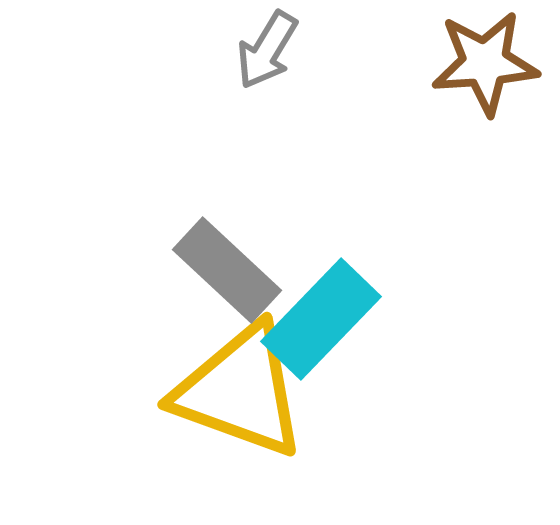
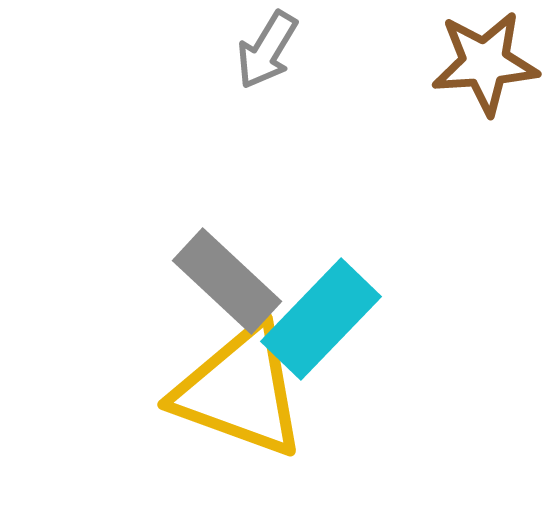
gray rectangle: moved 11 px down
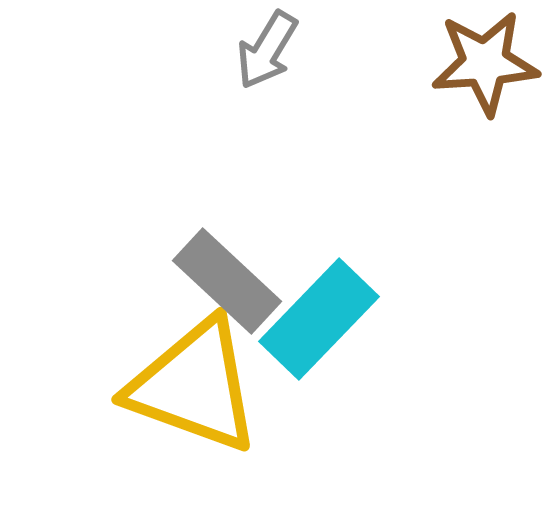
cyan rectangle: moved 2 px left
yellow triangle: moved 46 px left, 5 px up
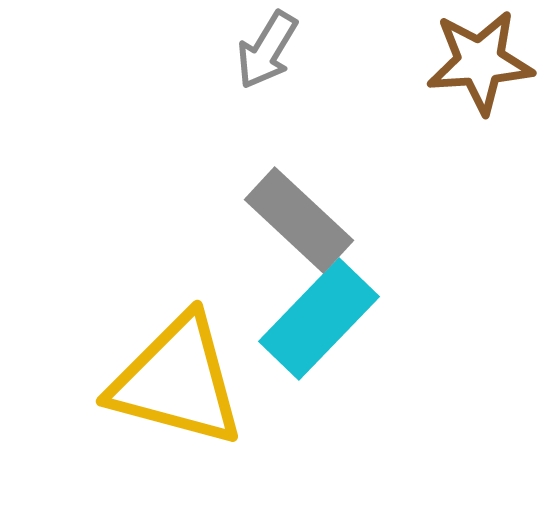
brown star: moved 5 px left, 1 px up
gray rectangle: moved 72 px right, 61 px up
yellow triangle: moved 17 px left, 5 px up; rotated 5 degrees counterclockwise
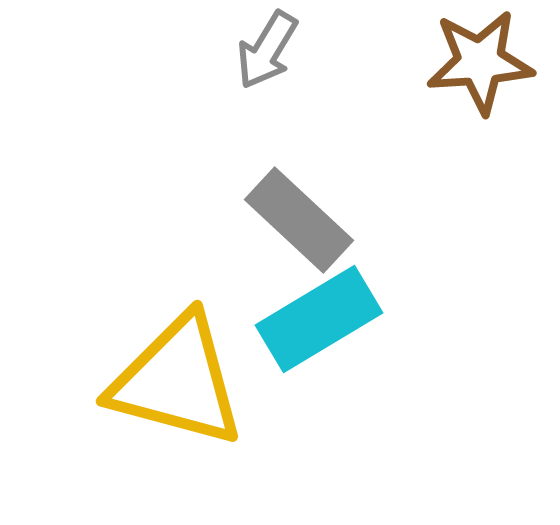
cyan rectangle: rotated 15 degrees clockwise
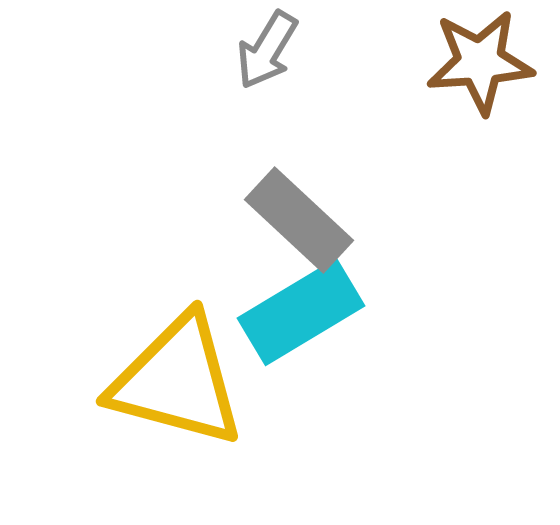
cyan rectangle: moved 18 px left, 7 px up
